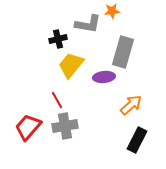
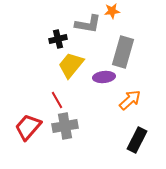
orange arrow: moved 1 px left, 5 px up
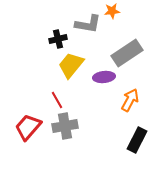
gray rectangle: moved 4 px right, 1 px down; rotated 40 degrees clockwise
orange arrow: rotated 20 degrees counterclockwise
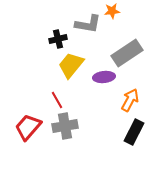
black rectangle: moved 3 px left, 8 px up
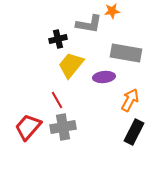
gray L-shape: moved 1 px right
gray rectangle: moved 1 px left; rotated 44 degrees clockwise
gray cross: moved 2 px left, 1 px down
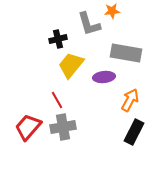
gray L-shape: rotated 64 degrees clockwise
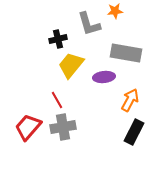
orange star: moved 3 px right
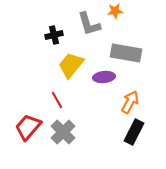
black cross: moved 4 px left, 4 px up
orange arrow: moved 2 px down
gray cross: moved 5 px down; rotated 35 degrees counterclockwise
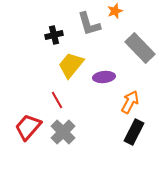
orange star: rotated 14 degrees counterclockwise
gray rectangle: moved 14 px right, 5 px up; rotated 36 degrees clockwise
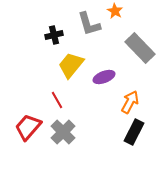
orange star: rotated 21 degrees counterclockwise
purple ellipse: rotated 15 degrees counterclockwise
